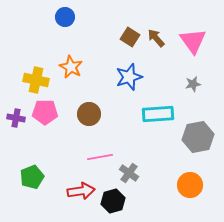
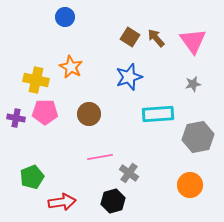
red arrow: moved 19 px left, 11 px down
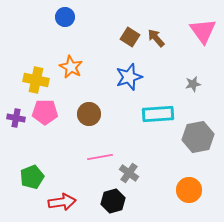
pink triangle: moved 10 px right, 10 px up
orange circle: moved 1 px left, 5 px down
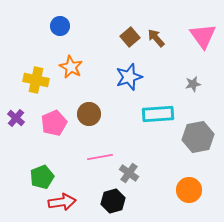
blue circle: moved 5 px left, 9 px down
pink triangle: moved 5 px down
brown square: rotated 18 degrees clockwise
pink pentagon: moved 9 px right, 11 px down; rotated 25 degrees counterclockwise
purple cross: rotated 30 degrees clockwise
green pentagon: moved 10 px right
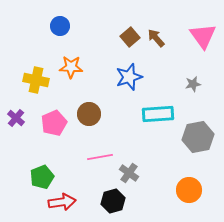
orange star: rotated 25 degrees counterclockwise
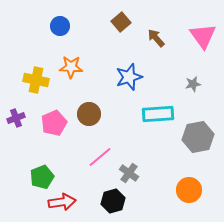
brown square: moved 9 px left, 15 px up
purple cross: rotated 30 degrees clockwise
pink line: rotated 30 degrees counterclockwise
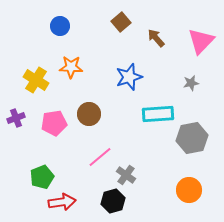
pink triangle: moved 2 px left, 5 px down; rotated 20 degrees clockwise
yellow cross: rotated 20 degrees clockwise
gray star: moved 2 px left, 1 px up
pink pentagon: rotated 15 degrees clockwise
gray hexagon: moved 6 px left, 1 px down
gray cross: moved 3 px left, 2 px down
